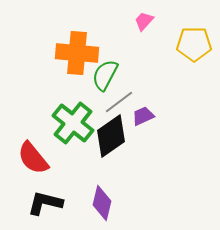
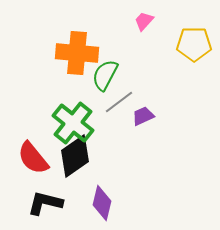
black diamond: moved 36 px left, 20 px down
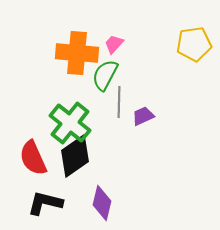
pink trapezoid: moved 30 px left, 23 px down
yellow pentagon: rotated 8 degrees counterclockwise
gray line: rotated 52 degrees counterclockwise
green cross: moved 3 px left
red semicircle: rotated 15 degrees clockwise
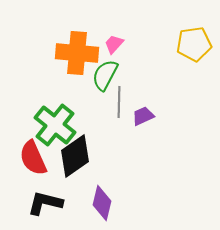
green cross: moved 15 px left, 2 px down
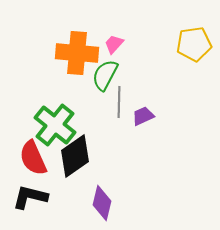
black L-shape: moved 15 px left, 6 px up
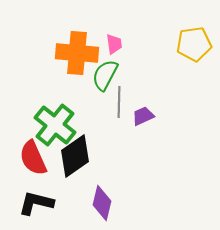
pink trapezoid: rotated 130 degrees clockwise
black L-shape: moved 6 px right, 6 px down
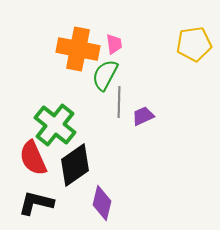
orange cross: moved 1 px right, 4 px up; rotated 6 degrees clockwise
black diamond: moved 9 px down
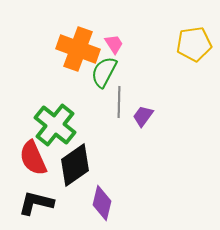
pink trapezoid: rotated 25 degrees counterclockwise
orange cross: rotated 9 degrees clockwise
green semicircle: moved 1 px left, 3 px up
purple trapezoid: rotated 30 degrees counterclockwise
